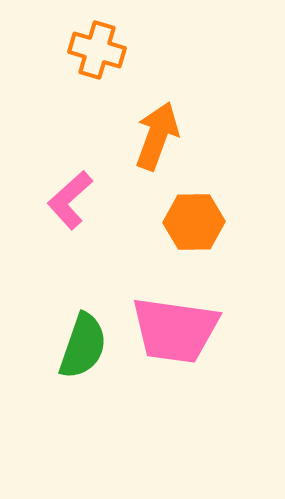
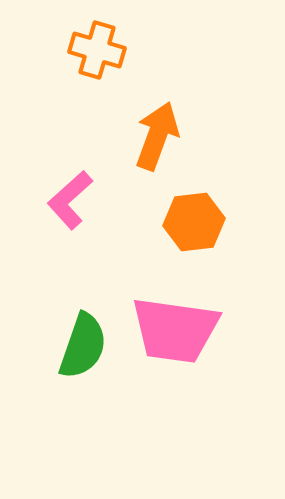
orange hexagon: rotated 6 degrees counterclockwise
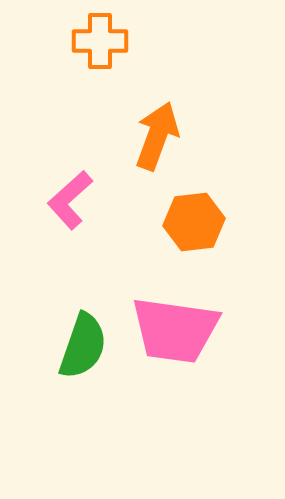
orange cross: moved 3 px right, 9 px up; rotated 16 degrees counterclockwise
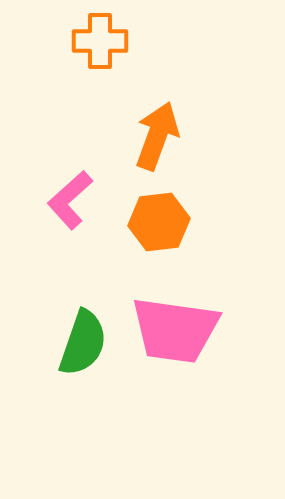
orange hexagon: moved 35 px left
green semicircle: moved 3 px up
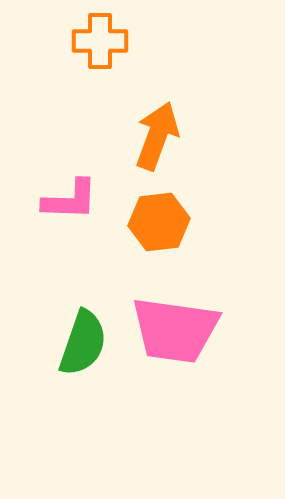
pink L-shape: rotated 136 degrees counterclockwise
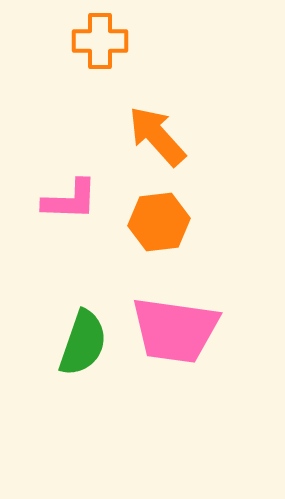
orange arrow: rotated 62 degrees counterclockwise
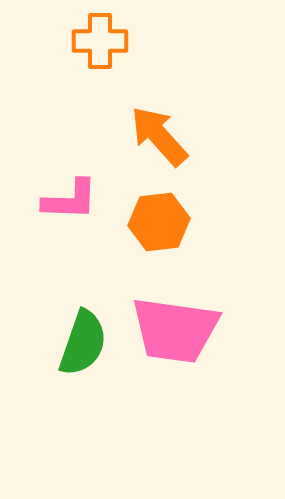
orange arrow: moved 2 px right
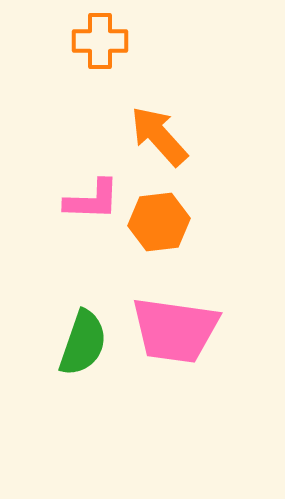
pink L-shape: moved 22 px right
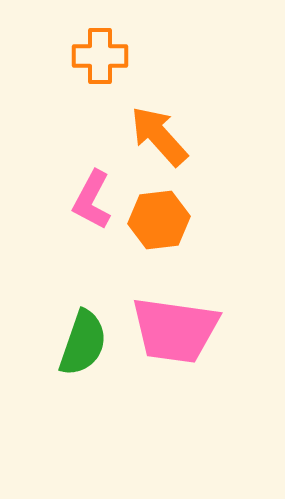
orange cross: moved 15 px down
pink L-shape: rotated 116 degrees clockwise
orange hexagon: moved 2 px up
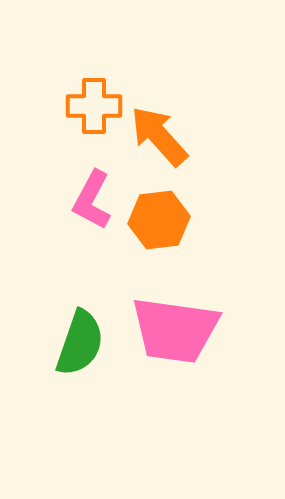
orange cross: moved 6 px left, 50 px down
green semicircle: moved 3 px left
